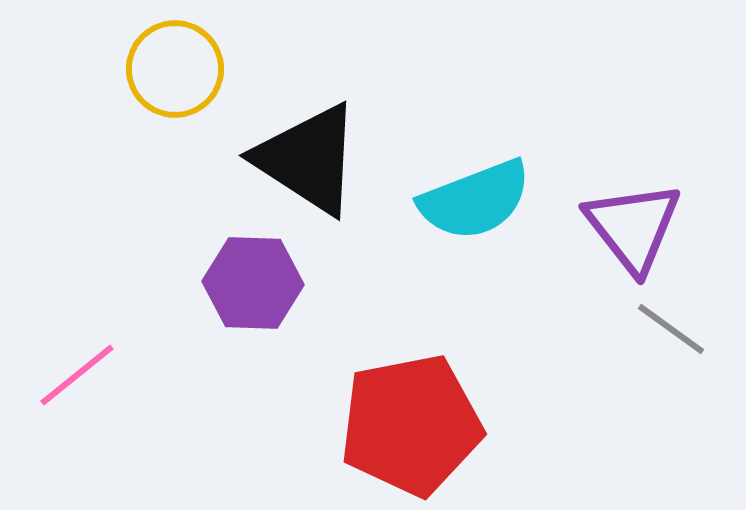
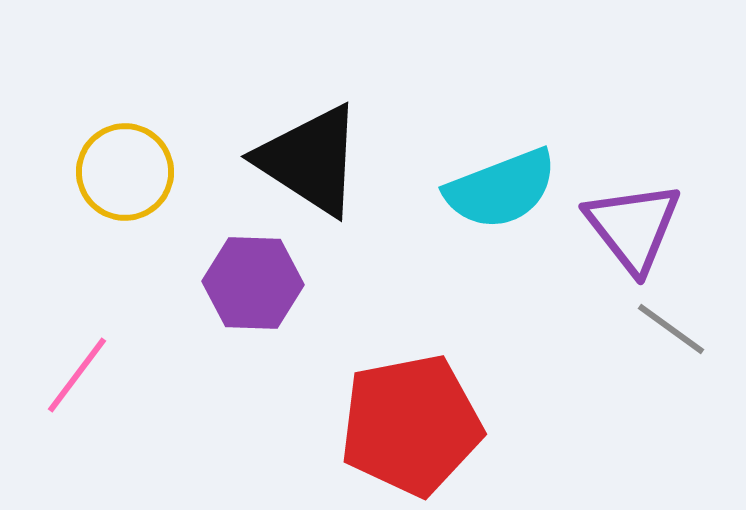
yellow circle: moved 50 px left, 103 px down
black triangle: moved 2 px right, 1 px down
cyan semicircle: moved 26 px right, 11 px up
pink line: rotated 14 degrees counterclockwise
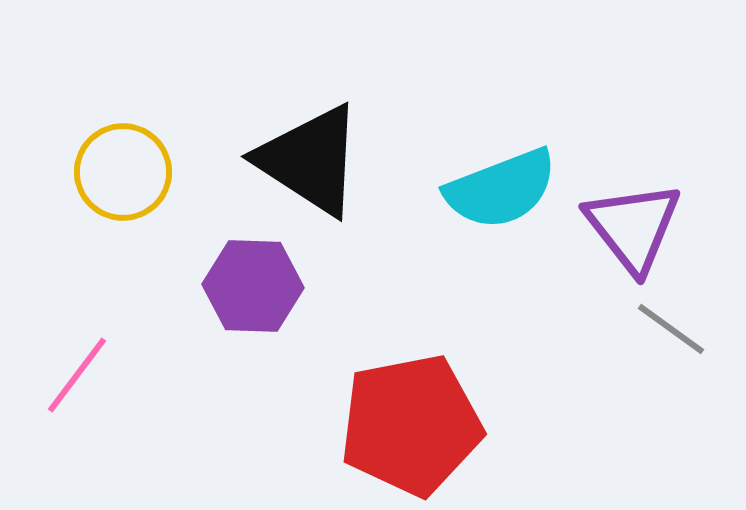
yellow circle: moved 2 px left
purple hexagon: moved 3 px down
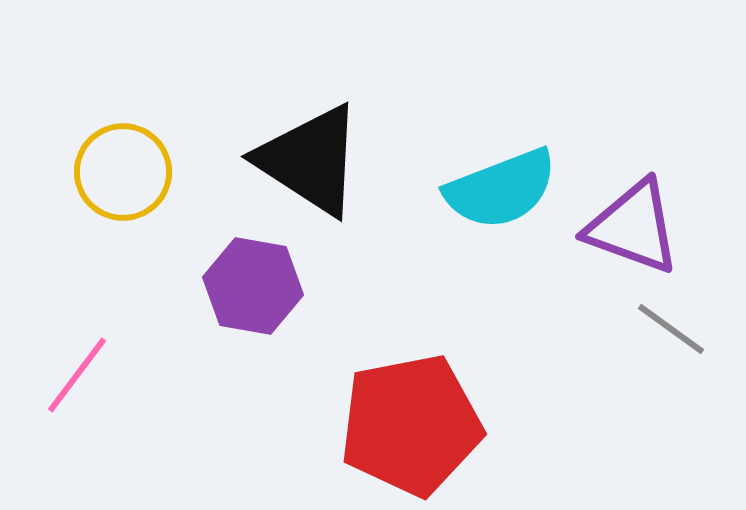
purple triangle: rotated 32 degrees counterclockwise
purple hexagon: rotated 8 degrees clockwise
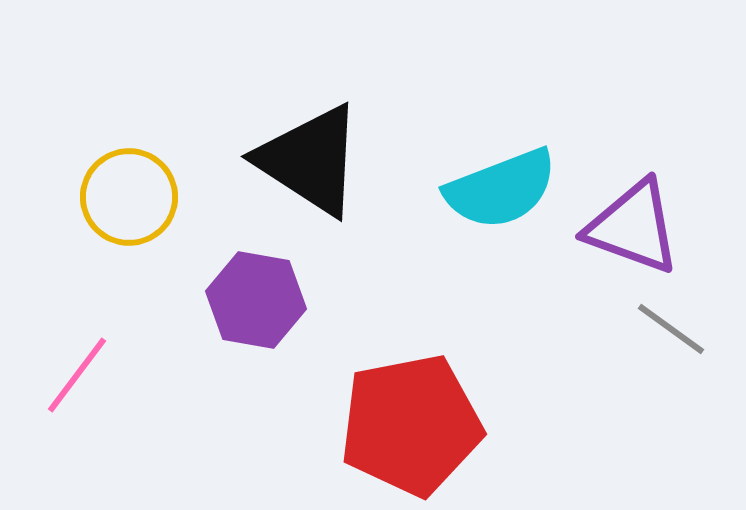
yellow circle: moved 6 px right, 25 px down
purple hexagon: moved 3 px right, 14 px down
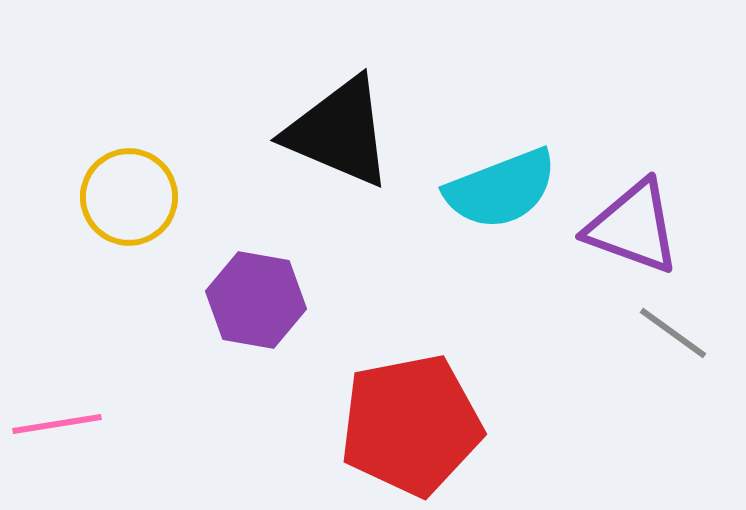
black triangle: moved 29 px right, 28 px up; rotated 10 degrees counterclockwise
gray line: moved 2 px right, 4 px down
pink line: moved 20 px left, 49 px down; rotated 44 degrees clockwise
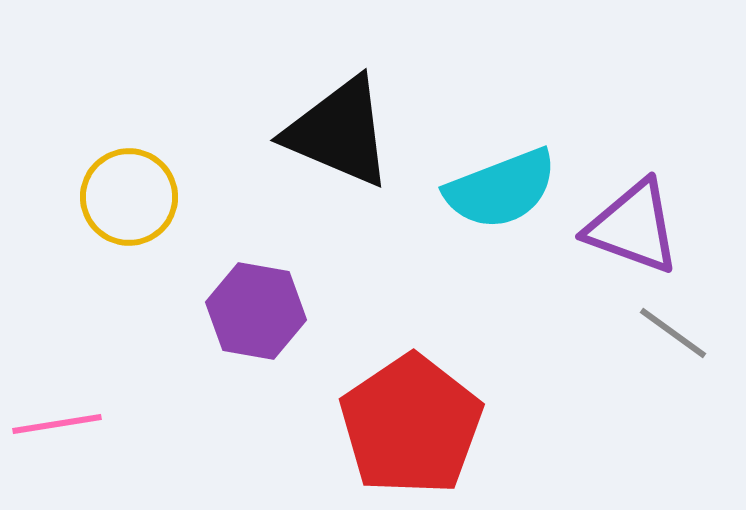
purple hexagon: moved 11 px down
red pentagon: rotated 23 degrees counterclockwise
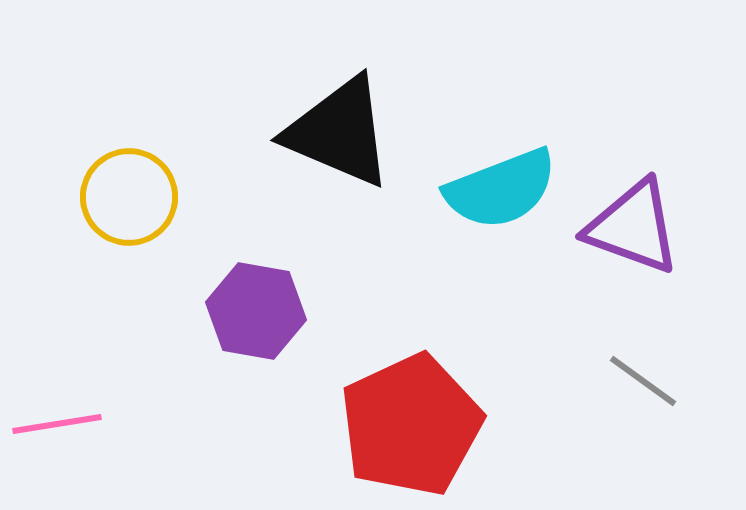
gray line: moved 30 px left, 48 px down
red pentagon: rotated 9 degrees clockwise
